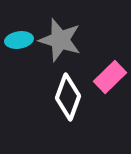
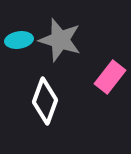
pink rectangle: rotated 8 degrees counterclockwise
white diamond: moved 23 px left, 4 px down
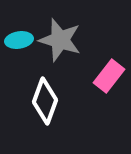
pink rectangle: moved 1 px left, 1 px up
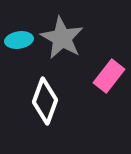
gray star: moved 2 px right, 2 px up; rotated 12 degrees clockwise
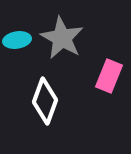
cyan ellipse: moved 2 px left
pink rectangle: rotated 16 degrees counterclockwise
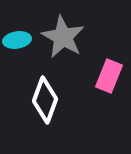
gray star: moved 1 px right, 1 px up
white diamond: moved 1 px up
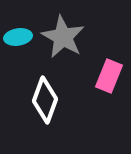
cyan ellipse: moved 1 px right, 3 px up
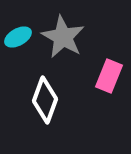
cyan ellipse: rotated 20 degrees counterclockwise
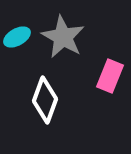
cyan ellipse: moved 1 px left
pink rectangle: moved 1 px right
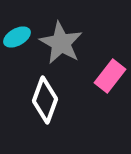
gray star: moved 2 px left, 6 px down
pink rectangle: rotated 16 degrees clockwise
